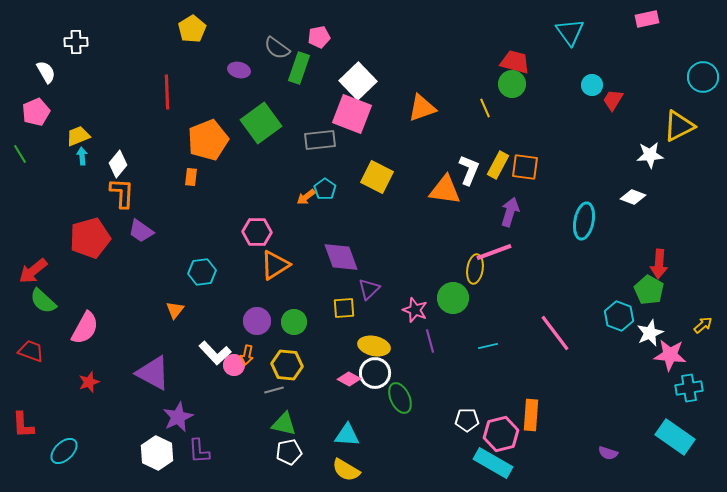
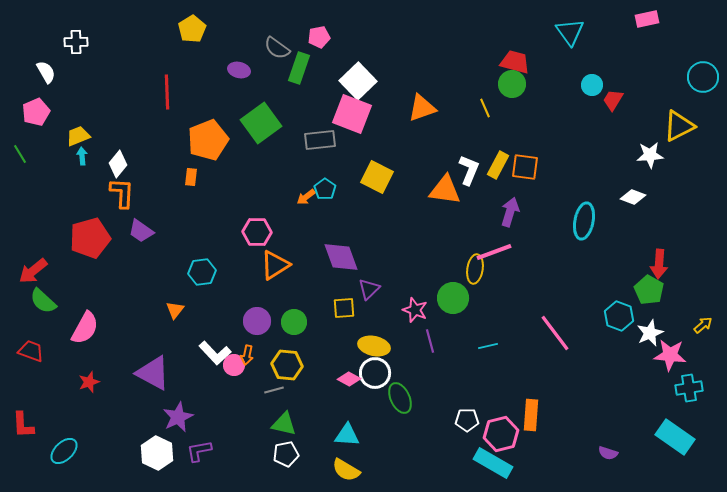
purple L-shape at (199, 451): rotated 84 degrees clockwise
white pentagon at (289, 452): moved 3 px left, 2 px down
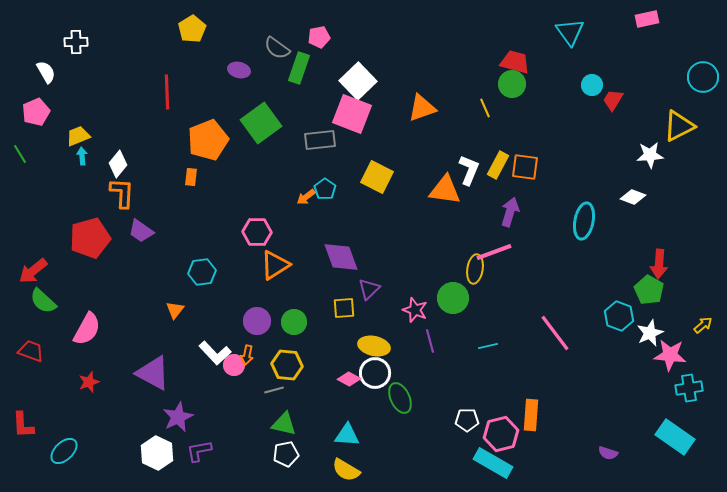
pink semicircle at (85, 328): moved 2 px right, 1 px down
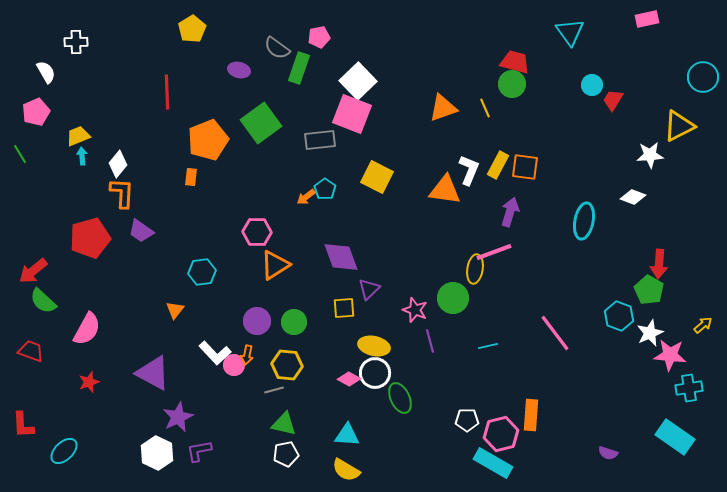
orange triangle at (422, 108): moved 21 px right
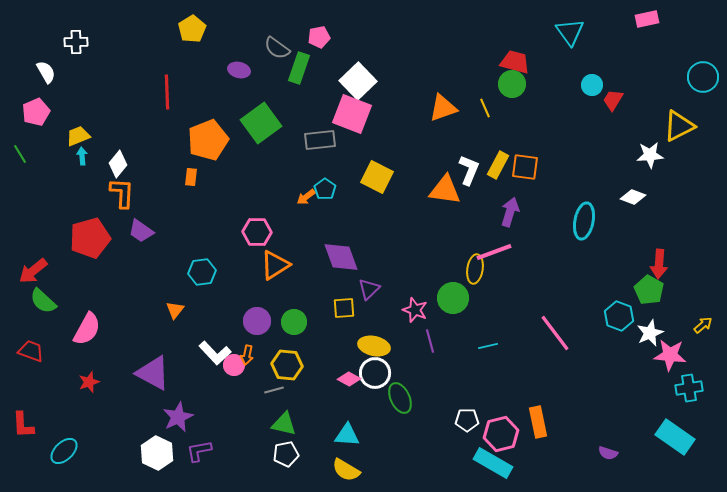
orange rectangle at (531, 415): moved 7 px right, 7 px down; rotated 16 degrees counterclockwise
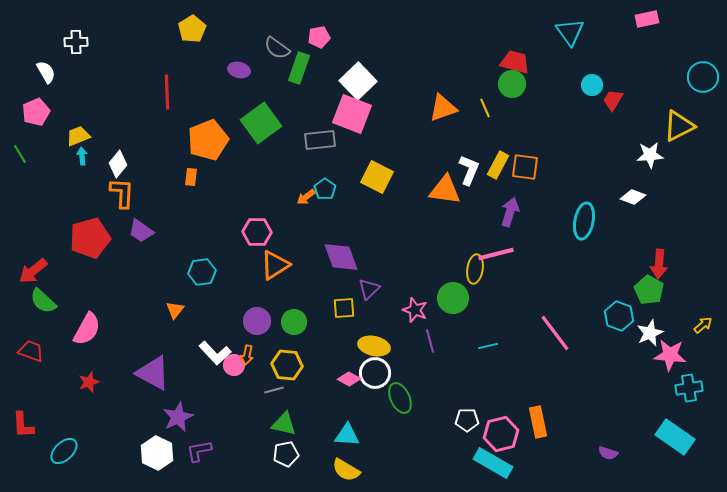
pink line at (494, 252): moved 2 px right, 2 px down; rotated 6 degrees clockwise
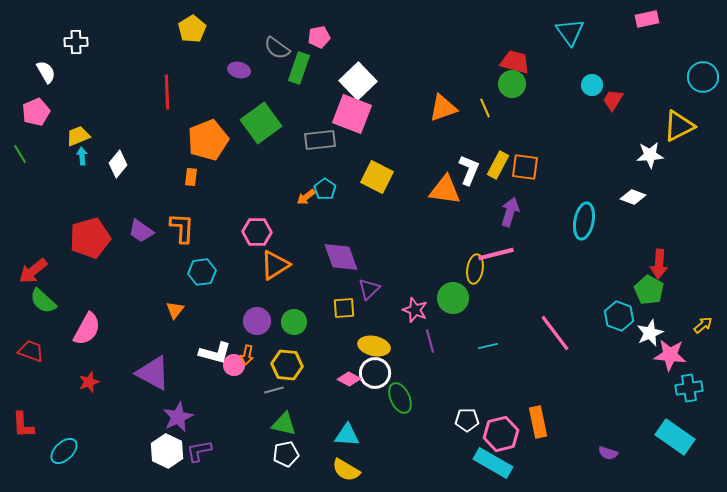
orange L-shape at (122, 193): moved 60 px right, 35 px down
white L-shape at (215, 353): rotated 32 degrees counterclockwise
white hexagon at (157, 453): moved 10 px right, 2 px up
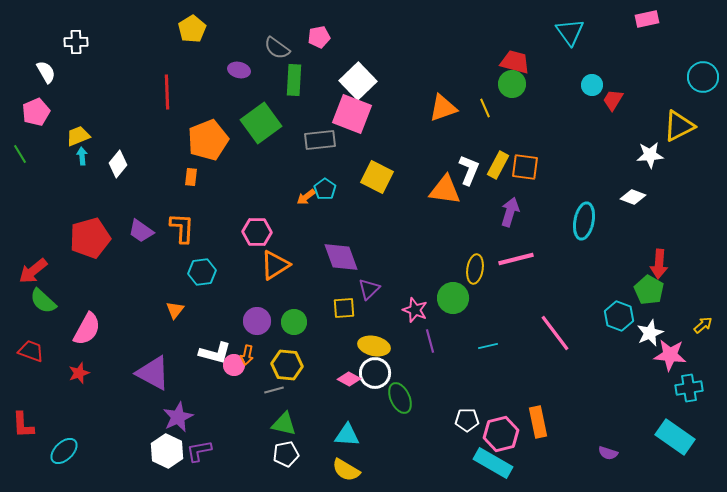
green rectangle at (299, 68): moved 5 px left, 12 px down; rotated 16 degrees counterclockwise
pink line at (496, 254): moved 20 px right, 5 px down
red star at (89, 382): moved 10 px left, 9 px up
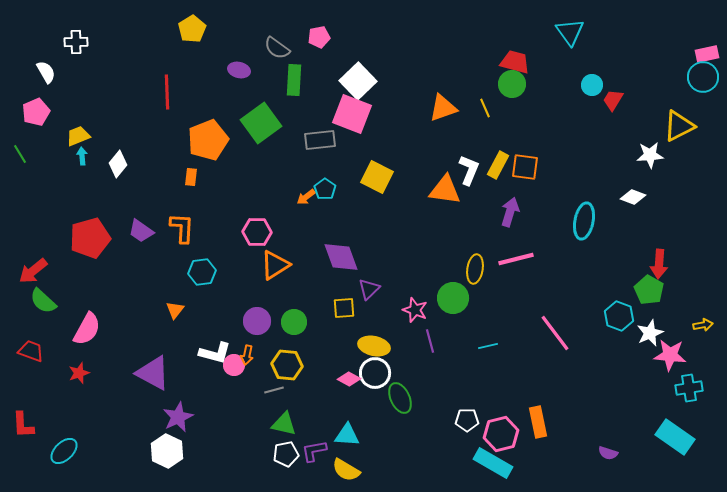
pink rectangle at (647, 19): moved 60 px right, 35 px down
yellow arrow at (703, 325): rotated 30 degrees clockwise
purple L-shape at (199, 451): moved 115 px right
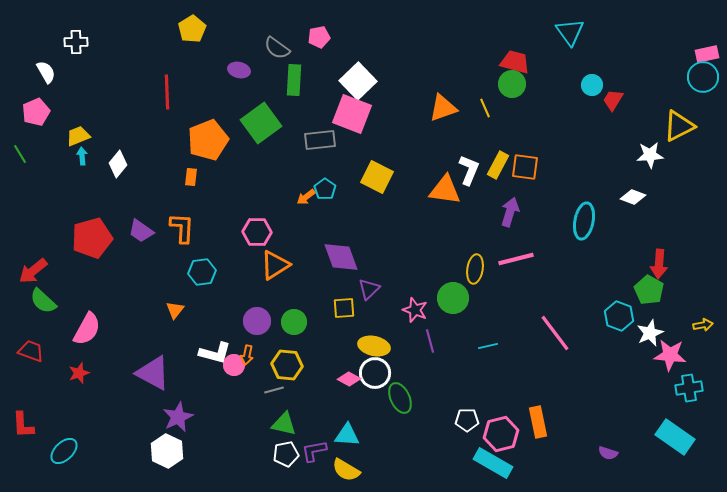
red pentagon at (90, 238): moved 2 px right
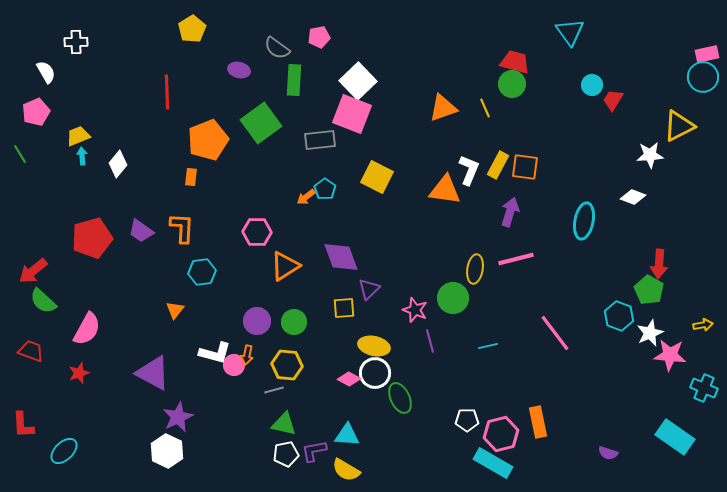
orange triangle at (275, 265): moved 10 px right, 1 px down
cyan cross at (689, 388): moved 15 px right; rotated 32 degrees clockwise
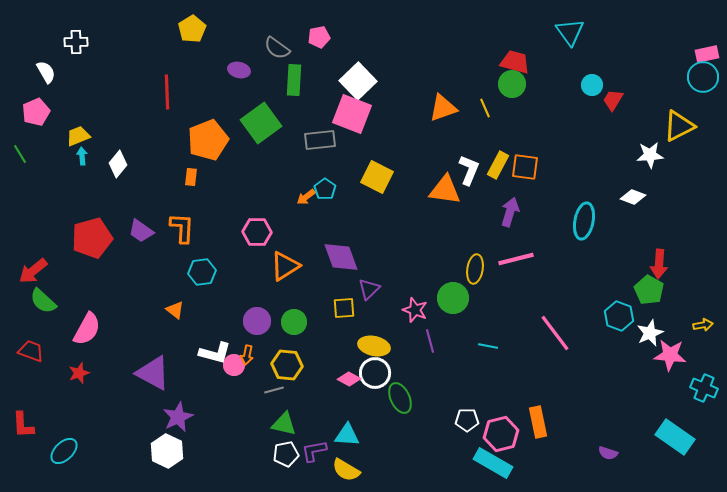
orange triangle at (175, 310): rotated 30 degrees counterclockwise
cyan line at (488, 346): rotated 24 degrees clockwise
